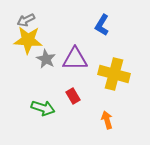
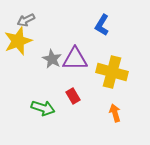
yellow star: moved 10 px left, 1 px down; rotated 24 degrees counterclockwise
gray star: moved 6 px right
yellow cross: moved 2 px left, 2 px up
orange arrow: moved 8 px right, 7 px up
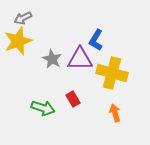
gray arrow: moved 3 px left, 2 px up
blue L-shape: moved 6 px left, 15 px down
purple triangle: moved 5 px right
yellow cross: moved 1 px down
red rectangle: moved 3 px down
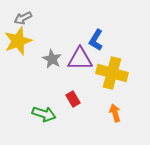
green arrow: moved 1 px right, 6 px down
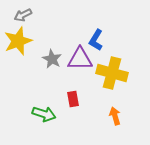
gray arrow: moved 3 px up
red rectangle: rotated 21 degrees clockwise
orange arrow: moved 3 px down
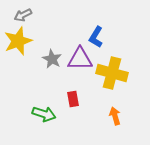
blue L-shape: moved 3 px up
